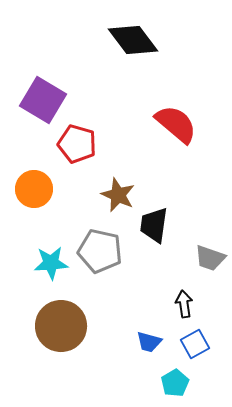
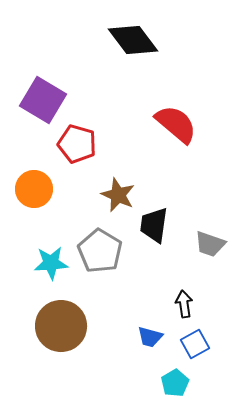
gray pentagon: rotated 18 degrees clockwise
gray trapezoid: moved 14 px up
blue trapezoid: moved 1 px right, 5 px up
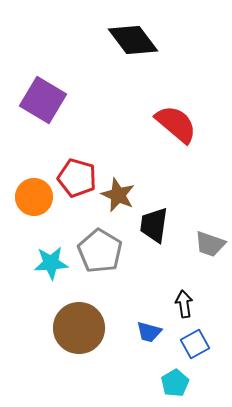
red pentagon: moved 34 px down
orange circle: moved 8 px down
brown circle: moved 18 px right, 2 px down
blue trapezoid: moved 1 px left, 5 px up
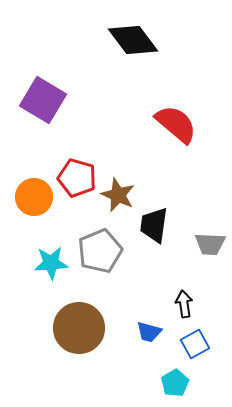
gray trapezoid: rotated 16 degrees counterclockwise
gray pentagon: rotated 18 degrees clockwise
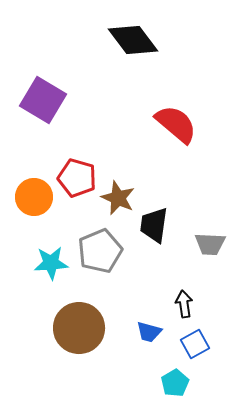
brown star: moved 3 px down
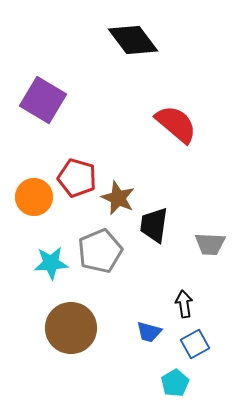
brown circle: moved 8 px left
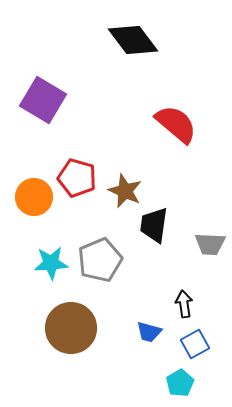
brown star: moved 7 px right, 7 px up
gray pentagon: moved 9 px down
cyan pentagon: moved 5 px right
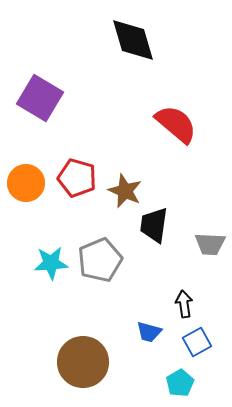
black diamond: rotated 21 degrees clockwise
purple square: moved 3 px left, 2 px up
orange circle: moved 8 px left, 14 px up
brown circle: moved 12 px right, 34 px down
blue square: moved 2 px right, 2 px up
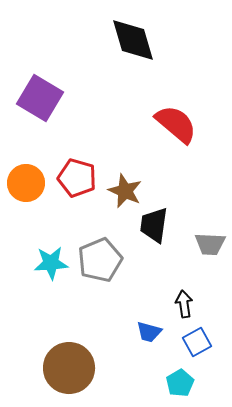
brown circle: moved 14 px left, 6 px down
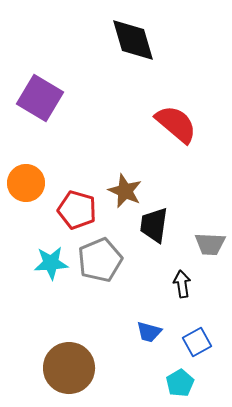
red pentagon: moved 32 px down
black arrow: moved 2 px left, 20 px up
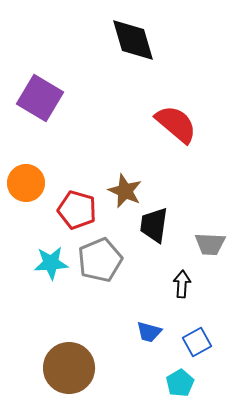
black arrow: rotated 12 degrees clockwise
